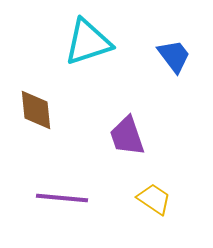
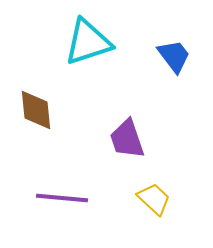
purple trapezoid: moved 3 px down
yellow trapezoid: rotated 9 degrees clockwise
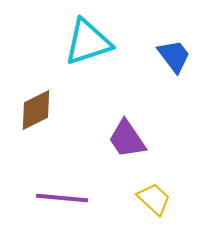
brown diamond: rotated 69 degrees clockwise
purple trapezoid: rotated 15 degrees counterclockwise
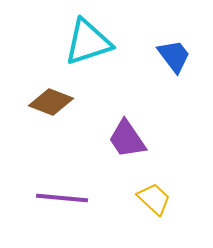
brown diamond: moved 15 px right, 8 px up; rotated 48 degrees clockwise
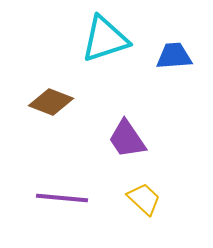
cyan triangle: moved 17 px right, 3 px up
blue trapezoid: rotated 57 degrees counterclockwise
yellow trapezoid: moved 10 px left
